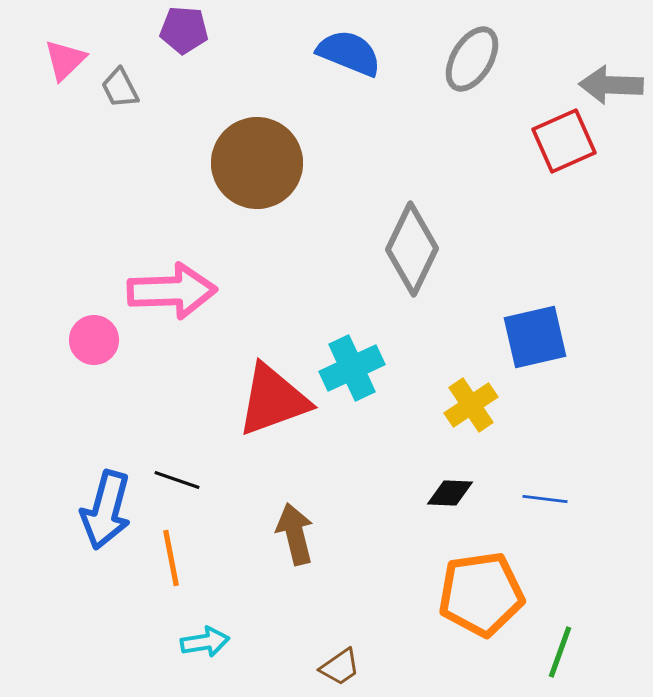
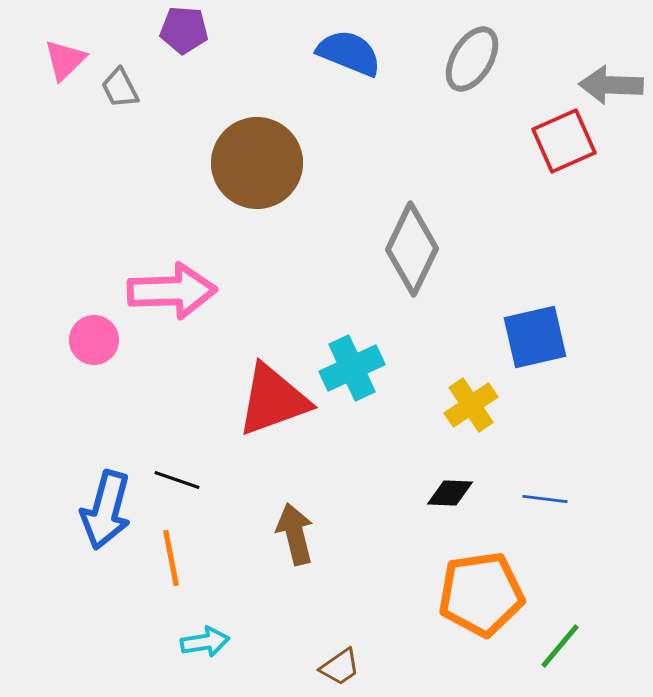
green line: moved 6 px up; rotated 20 degrees clockwise
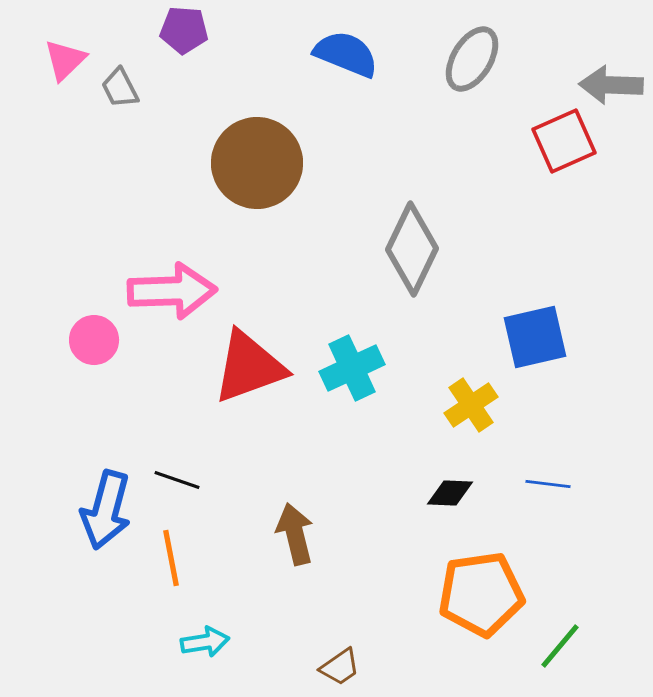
blue semicircle: moved 3 px left, 1 px down
red triangle: moved 24 px left, 33 px up
blue line: moved 3 px right, 15 px up
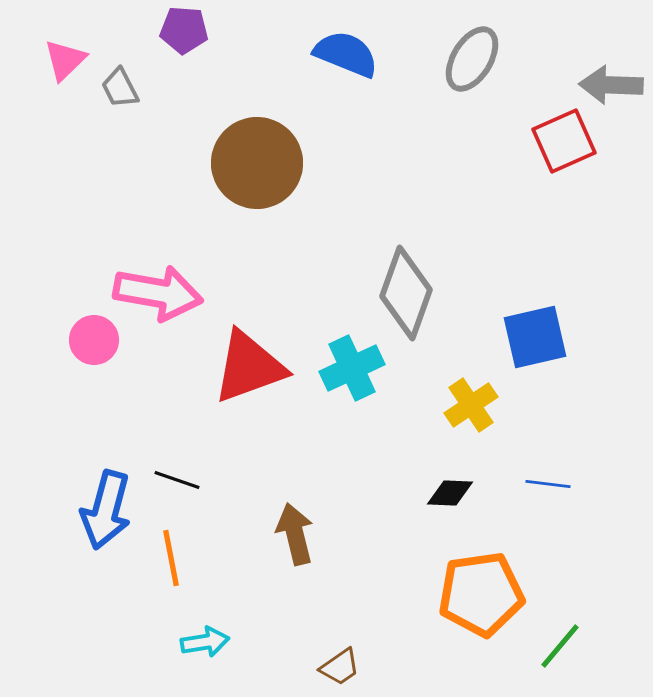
gray diamond: moved 6 px left, 44 px down; rotated 6 degrees counterclockwise
pink arrow: moved 14 px left, 2 px down; rotated 12 degrees clockwise
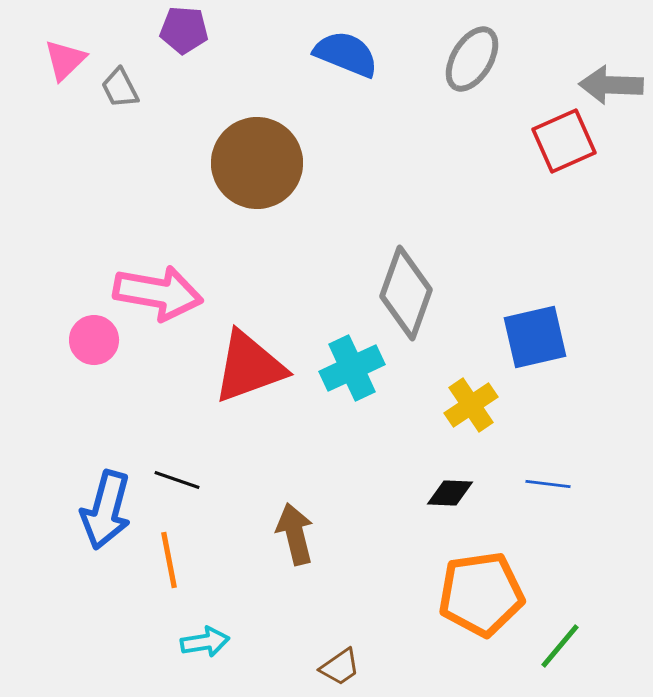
orange line: moved 2 px left, 2 px down
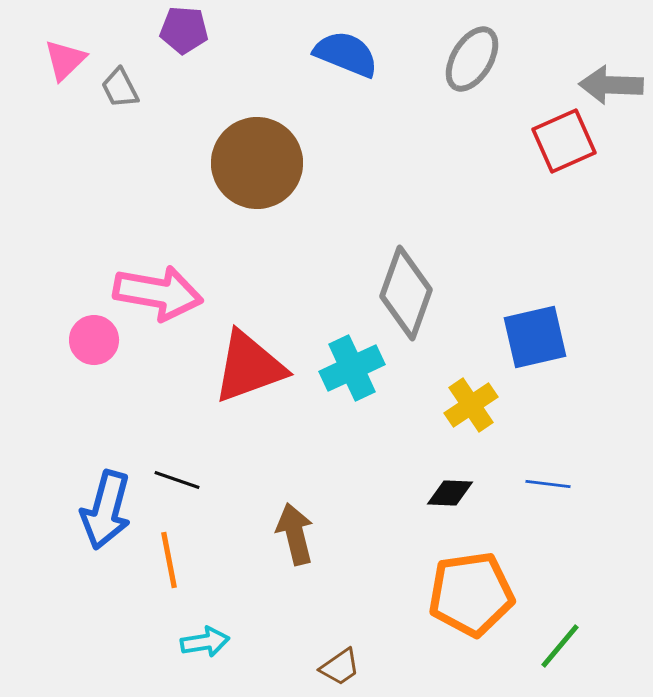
orange pentagon: moved 10 px left
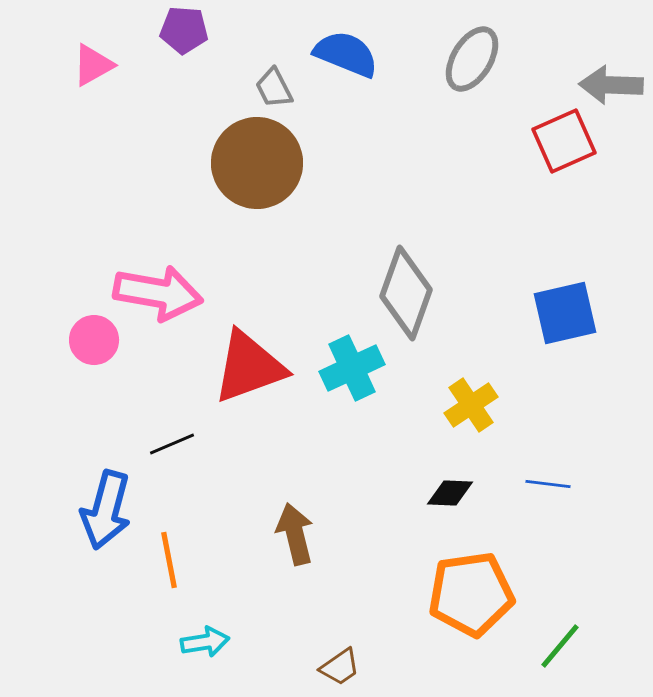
pink triangle: moved 28 px right, 5 px down; rotated 15 degrees clockwise
gray trapezoid: moved 154 px right
blue square: moved 30 px right, 24 px up
black line: moved 5 px left, 36 px up; rotated 42 degrees counterclockwise
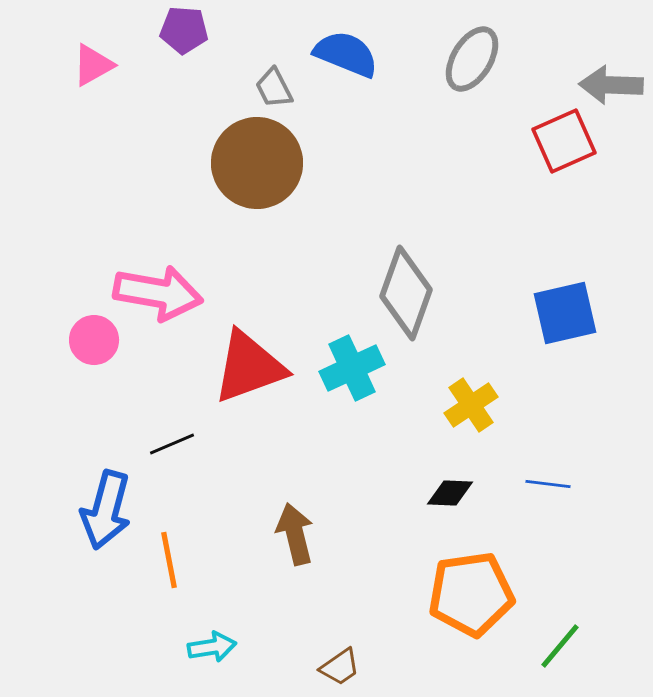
cyan arrow: moved 7 px right, 5 px down
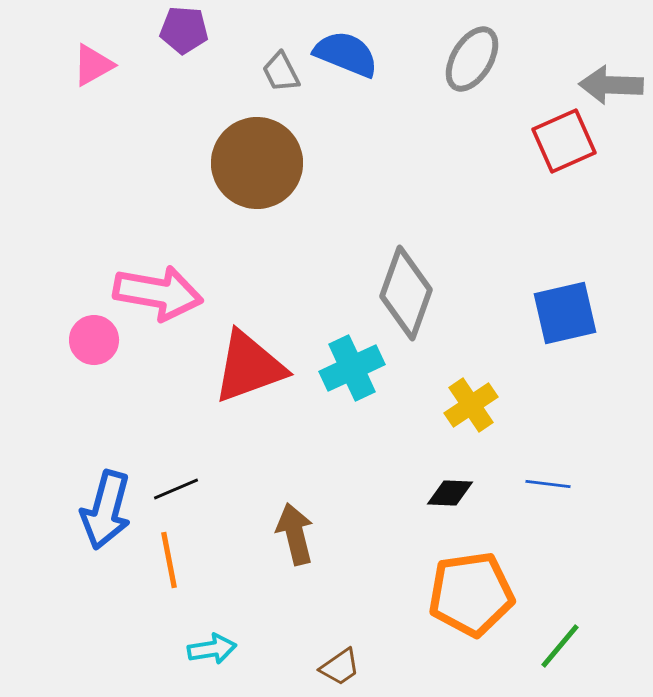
gray trapezoid: moved 7 px right, 16 px up
black line: moved 4 px right, 45 px down
cyan arrow: moved 2 px down
